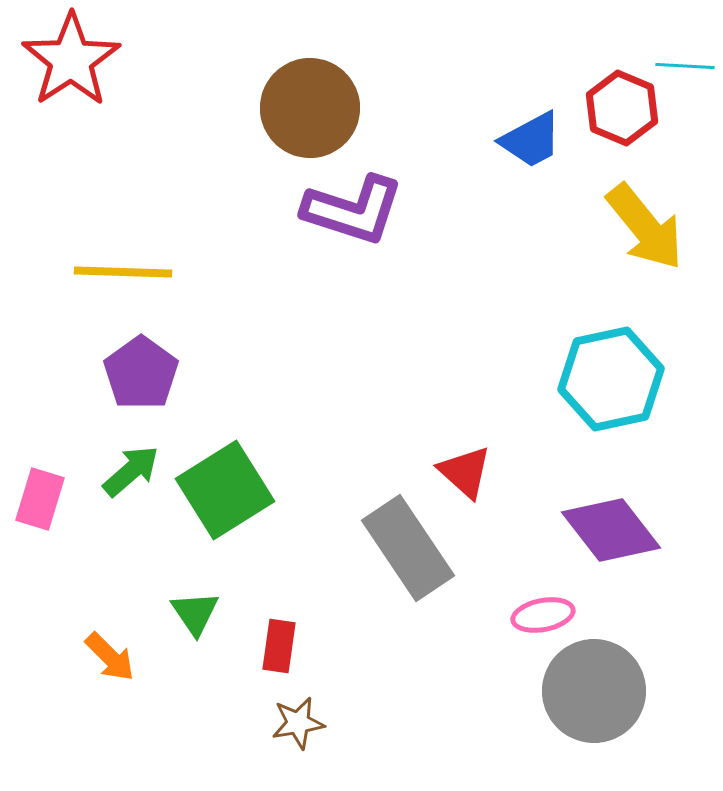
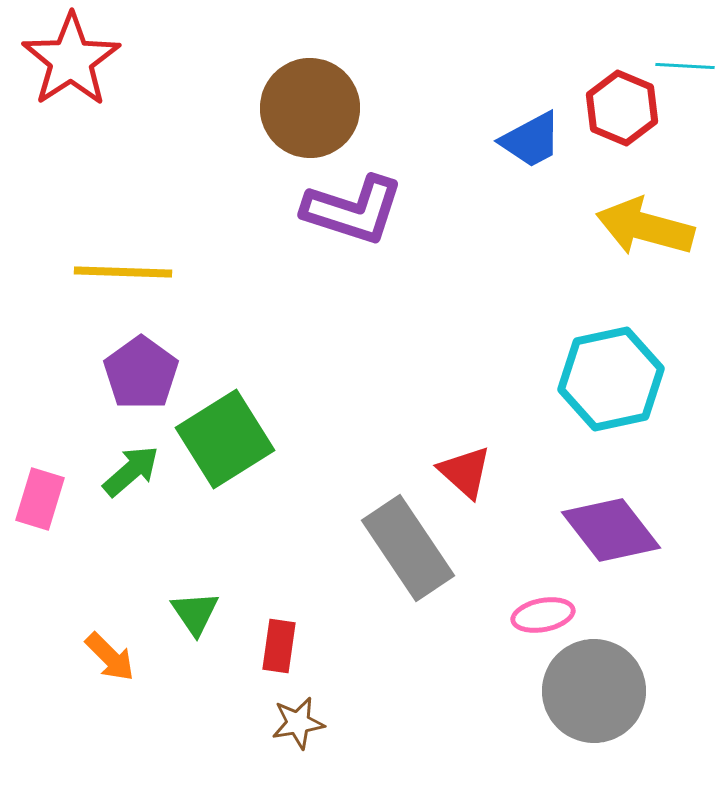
yellow arrow: rotated 144 degrees clockwise
green square: moved 51 px up
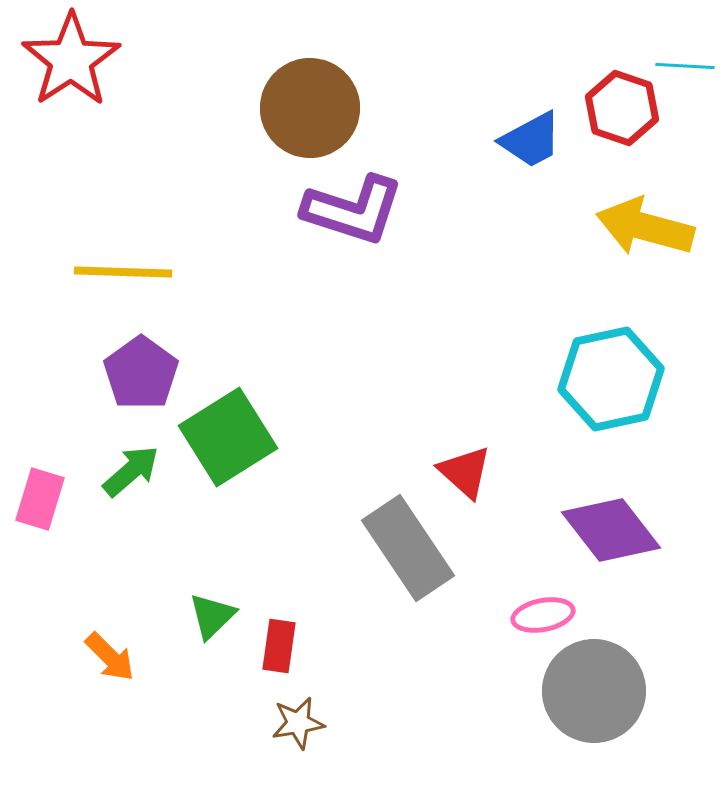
red hexagon: rotated 4 degrees counterclockwise
green square: moved 3 px right, 2 px up
green triangle: moved 17 px right, 3 px down; rotated 20 degrees clockwise
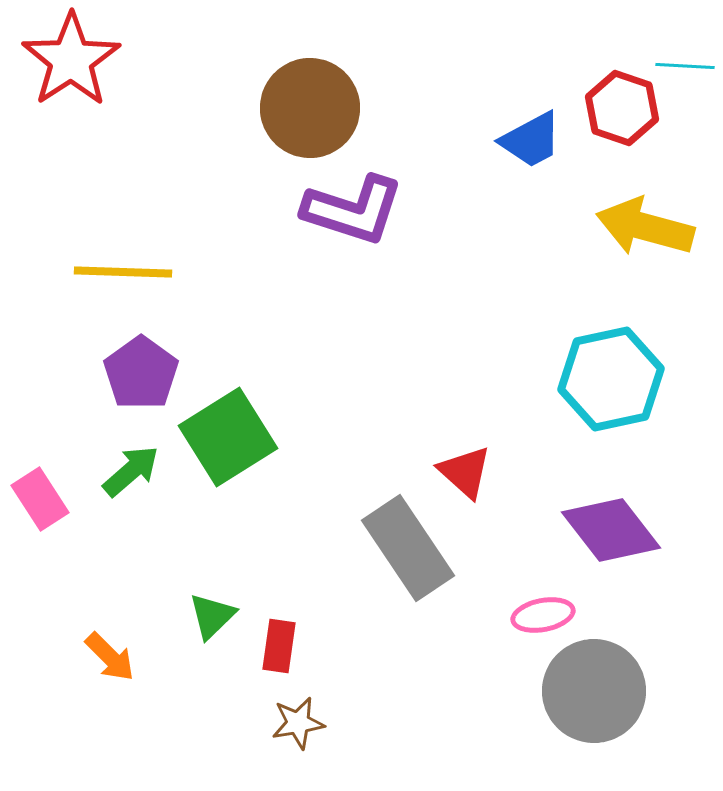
pink rectangle: rotated 50 degrees counterclockwise
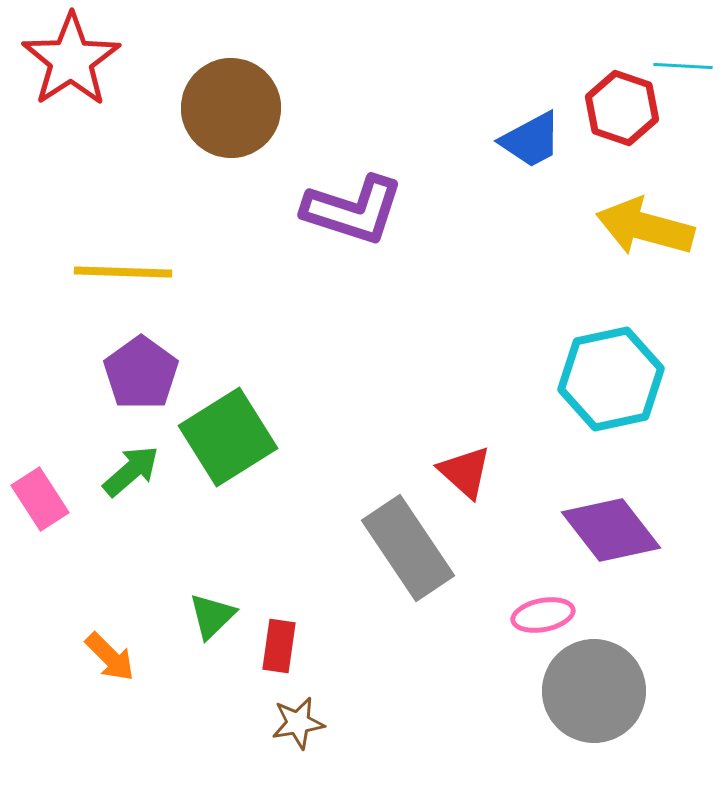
cyan line: moved 2 px left
brown circle: moved 79 px left
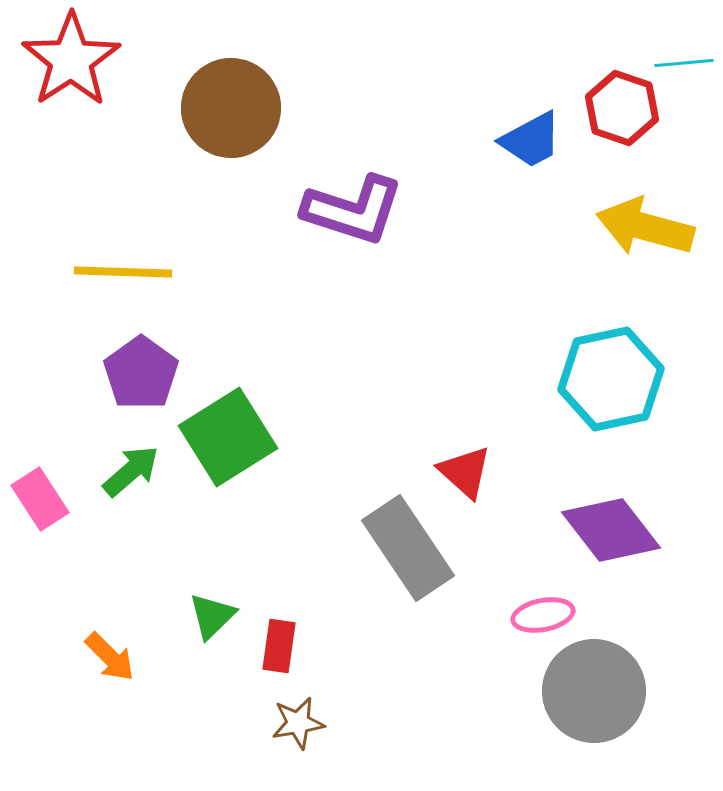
cyan line: moved 1 px right, 3 px up; rotated 8 degrees counterclockwise
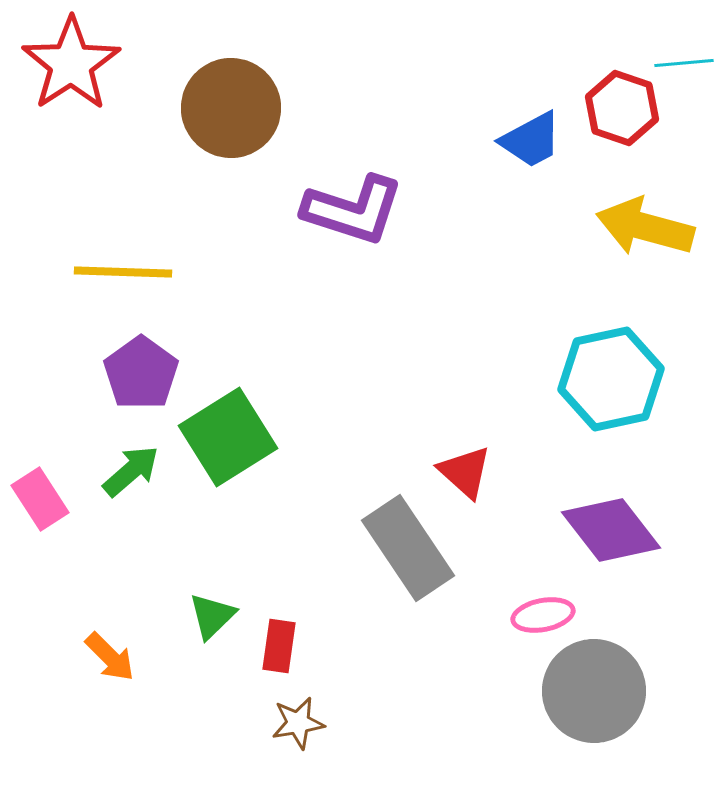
red star: moved 4 px down
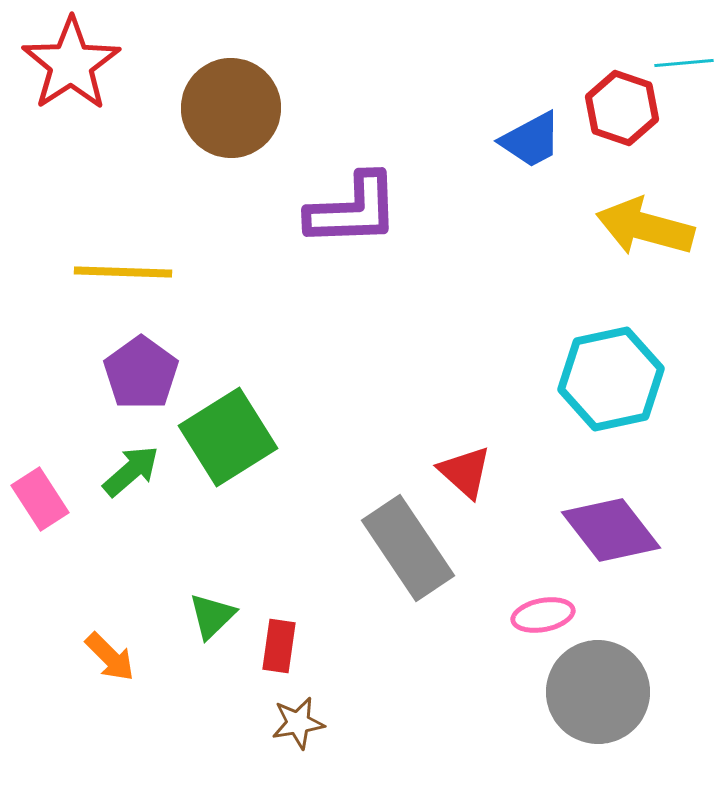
purple L-shape: rotated 20 degrees counterclockwise
gray circle: moved 4 px right, 1 px down
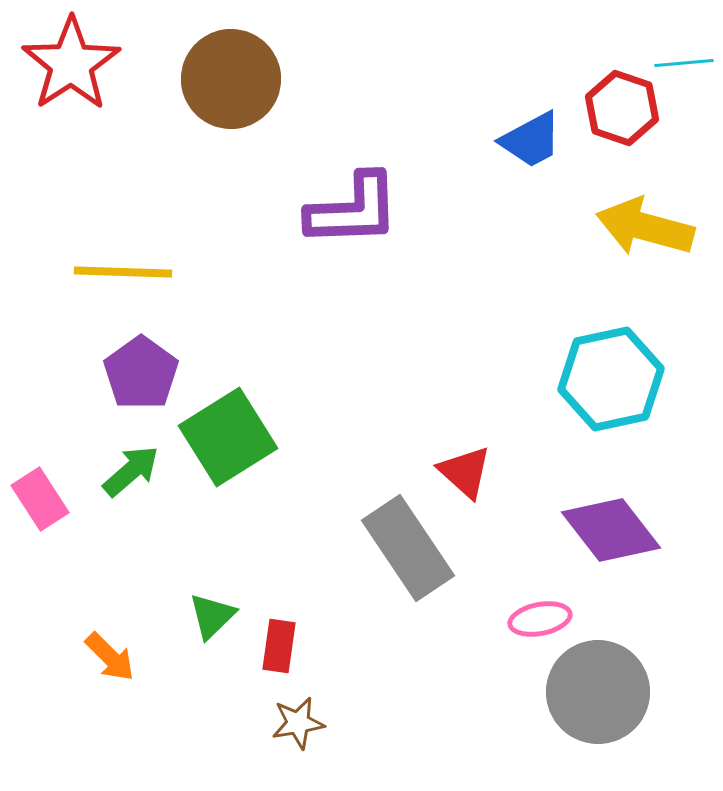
brown circle: moved 29 px up
pink ellipse: moved 3 px left, 4 px down
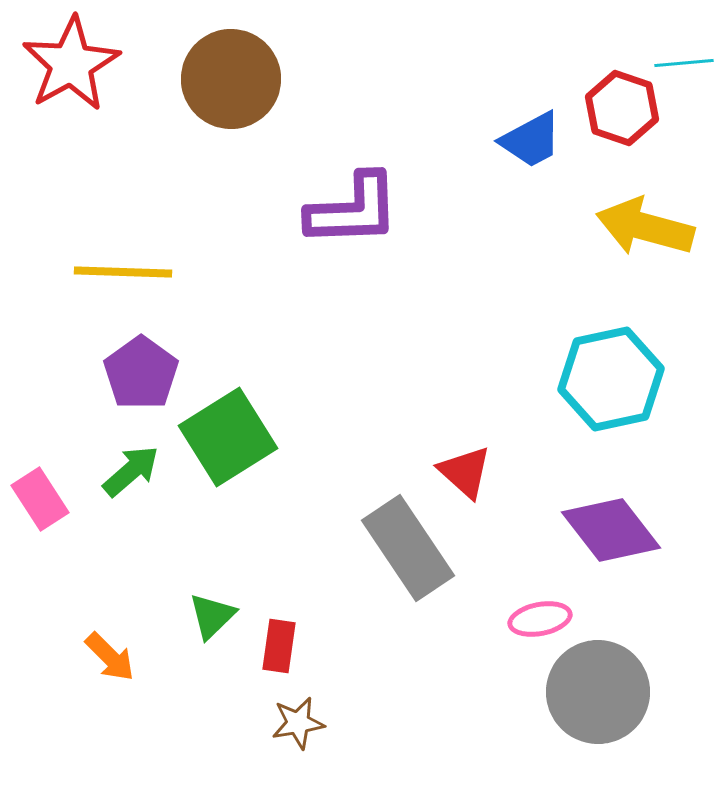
red star: rotated 4 degrees clockwise
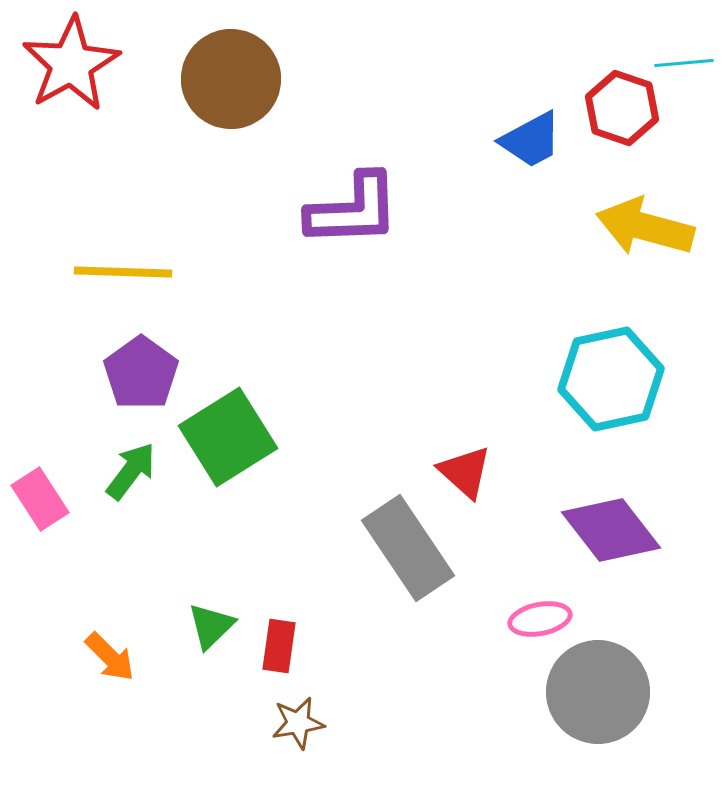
green arrow: rotated 12 degrees counterclockwise
green triangle: moved 1 px left, 10 px down
